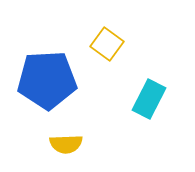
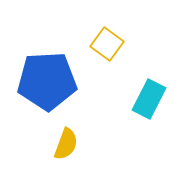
blue pentagon: moved 1 px down
yellow semicircle: rotated 68 degrees counterclockwise
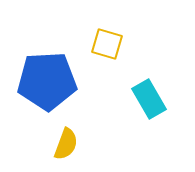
yellow square: rotated 20 degrees counterclockwise
cyan rectangle: rotated 57 degrees counterclockwise
